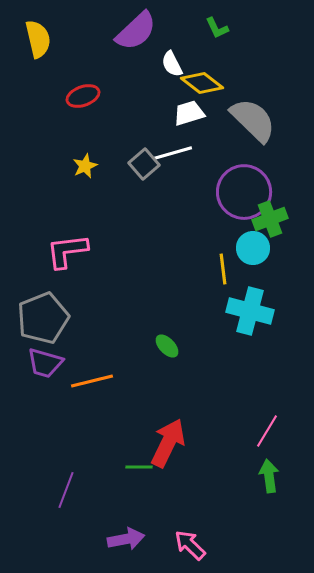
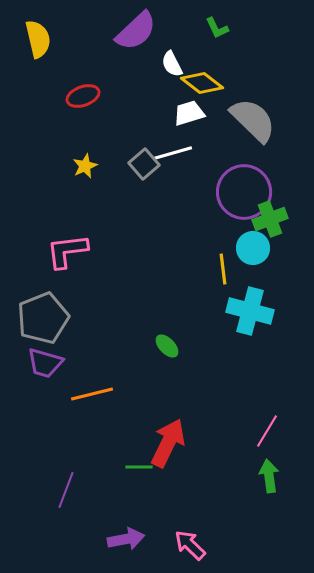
orange line: moved 13 px down
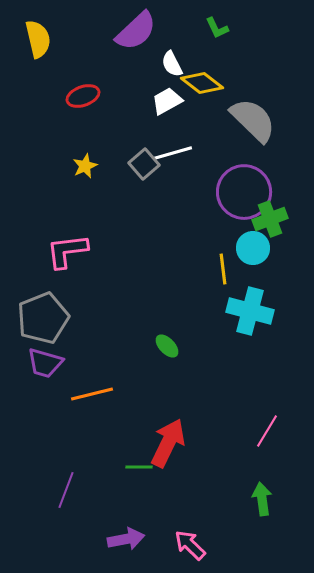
white trapezoid: moved 22 px left, 12 px up; rotated 12 degrees counterclockwise
green arrow: moved 7 px left, 23 px down
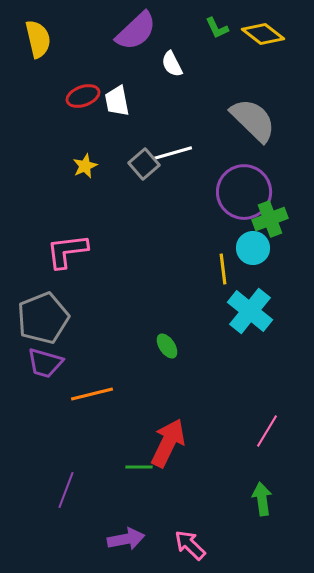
yellow diamond: moved 61 px right, 49 px up
white trapezoid: moved 50 px left; rotated 72 degrees counterclockwise
cyan cross: rotated 24 degrees clockwise
green ellipse: rotated 10 degrees clockwise
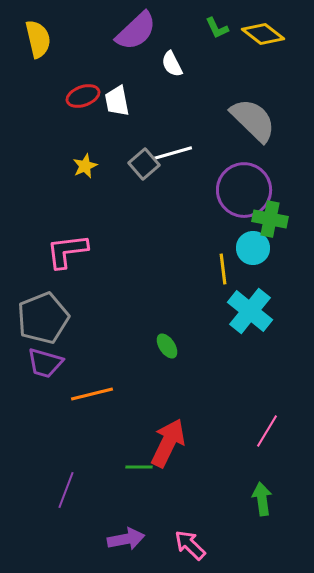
purple circle: moved 2 px up
green cross: rotated 32 degrees clockwise
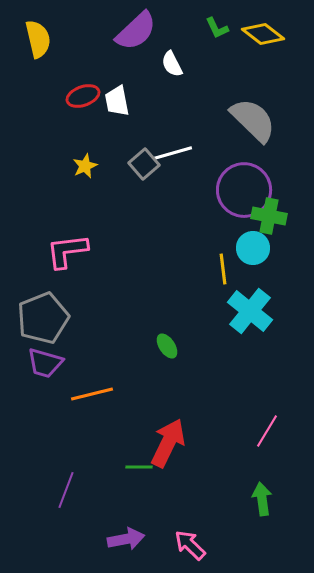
green cross: moved 1 px left, 3 px up
